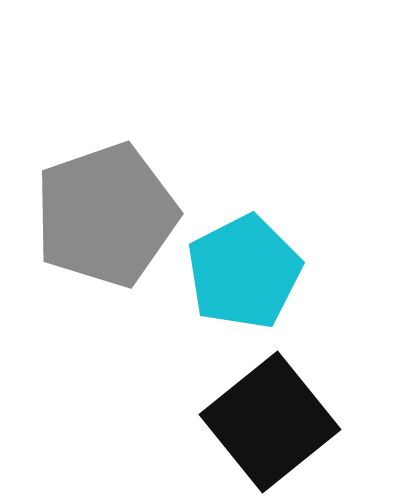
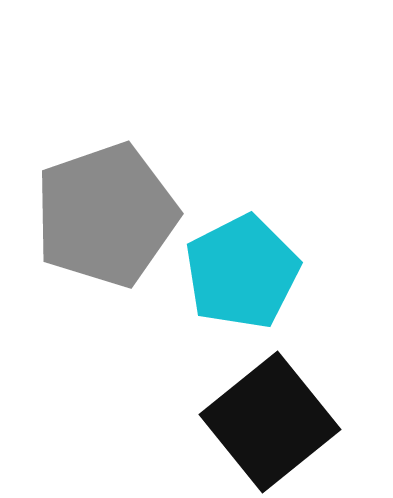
cyan pentagon: moved 2 px left
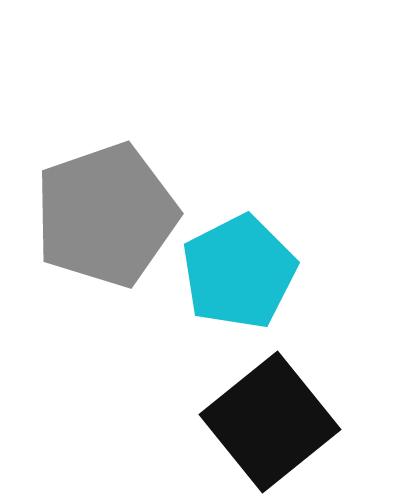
cyan pentagon: moved 3 px left
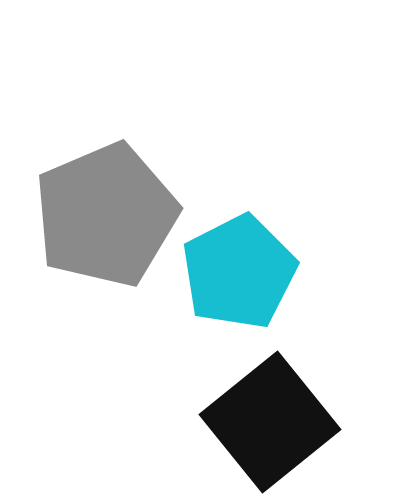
gray pentagon: rotated 4 degrees counterclockwise
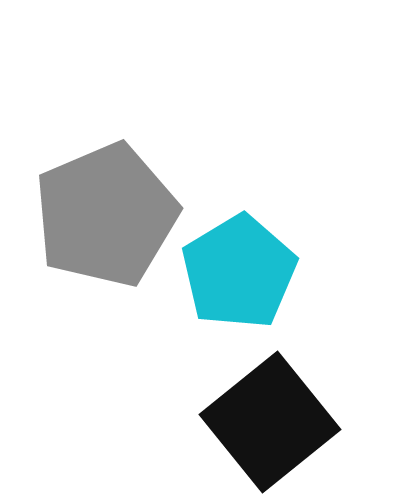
cyan pentagon: rotated 4 degrees counterclockwise
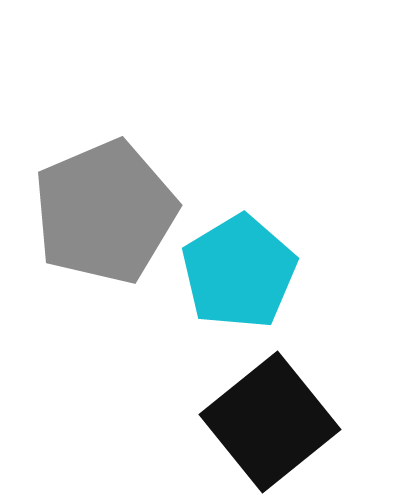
gray pentagon: moved 1 px left, 3 px up
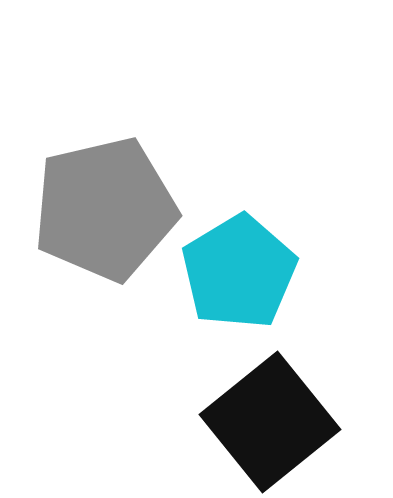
gray pentagon: moved 3 px up; rotated 10 degrees clockwise
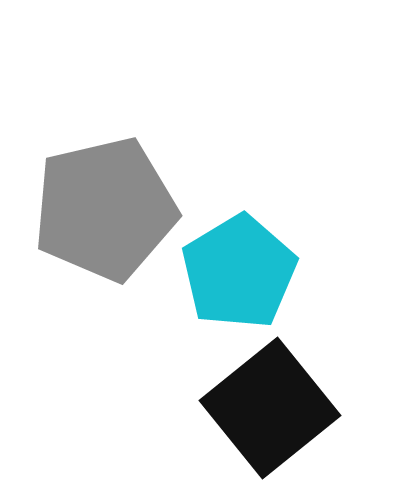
black square: moved 14 px up
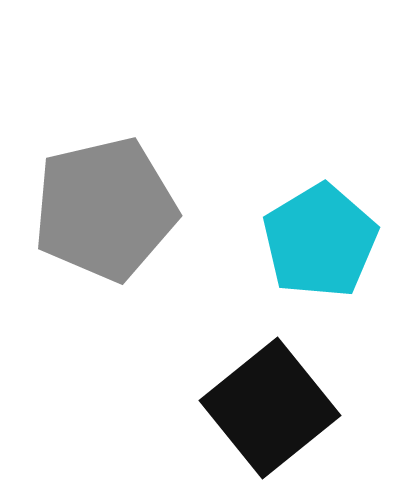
cyan pentagon: moved 81 px right, 31 px up
